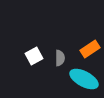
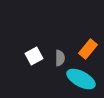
orange rectangle: moved 2 px left; rotated 18 degrees counterclockwise
cyan ellipse: moved 3 px left
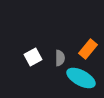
white square: moved 1 px left, 1 px down
cyan ellipse: moved 1 px up
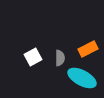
orange rectangle: rotated 24 degrees clockwise
cyan ellipse: moved 1 px right
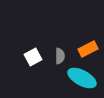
gray semicircle: moved 2 px up
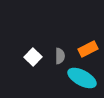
white square: rotated 18 degrees counterclockwise
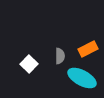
white square: moved 4 px left, 7 px down
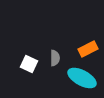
gray semicircle: moved 5 px left, 2 px down
white square: rotated 18 degrees counterclockwise
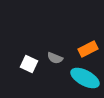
gray semicircle: rotated 112 degrees clockwise
cyan ellipse: moved 3 px right
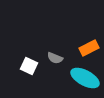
orange rectangle: moved 1 px right, 1 px up
white square: moved 2 px down
